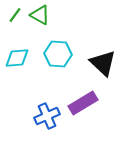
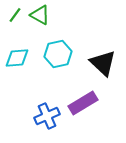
cyan hexagon: rotated 16 degrees counterclockwise
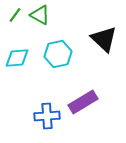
black triangle: moved 1 px right, 24 px up
purple rectangle: moved 1 px up
blue cross: rotated 20 degrees clockwise
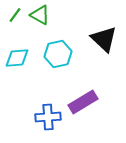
blue cross: moved 1 px right, 1 px down
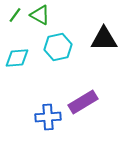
black triangle: rotated 44 degrees counterclockwise
cyan hexagon: moved 7 px up
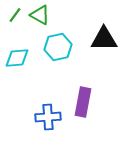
purple rectangle: rotated 48 degrees counterclockwise
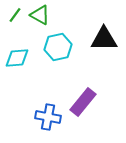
purple rectangle: rotated 28 degrees clockwise
blue cross: rotated 15 degrees clockwise
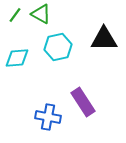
green triangle: moved 1 px right, 1 px up
purple rectangle: rotated 72 degrees counterclockwise
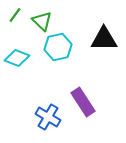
green triangle: moved 1 px right, 7 px down; rotated 15 degrees clockwise
cyan diamond: rotated 25 degrees clockwise
blue cross: rotated 20 degrees clockwise
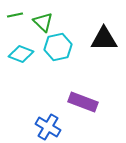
green line: rotated 42 degrees clockwise
green triangle: moved 1 px right, 1 px down
cyan diamond: moved 4 px right, 4 px up
purple rectangle: rotated 36 degrees counterclockwise
blue cross: moved 10 px down
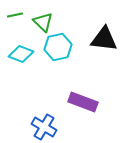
black triangle: rotated 8 degrees clockwise
blue cross: moved 4 px left
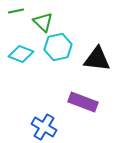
green line: moved 1 px right, 4 px up
black triangle: moved 7 px left, 20 px down
